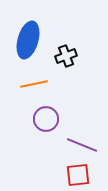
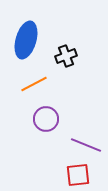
blue ellipse: moved 2 px left
orange line: rotated 16 degrees counterclockwise
purple line: moved 4 px right
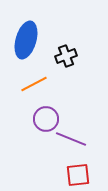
purple line: moved 15 px left, 6 px up
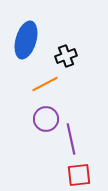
orange line: moved 11 px right
purple line: rotated 56 degrees clockwise
red square: moved 1 px right
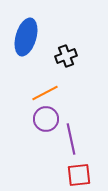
blue ellipse: moved 3 px up
orange line: moved 9 px down
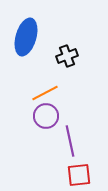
black cross: moved 1 px right
purple circle: moved 3 px up
purple line: moved 1 px left, 2 px down
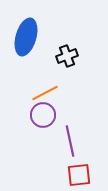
purple circle: moved 3 px left, 1 px up
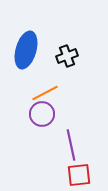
blue ellipse: moved 13 px down
purple circle: moved 1 px left, 1 px up
purple line: moved 1 px right, 4 px down
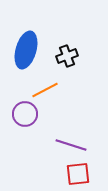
orange line: moved 3 px up
purple circle: moved 17 px left
purple line: rotated 60 degrees counterclockwise
red square: moved 1 px left, 1 px up
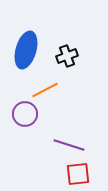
purple line: moved 2 px left
